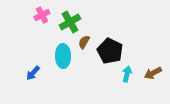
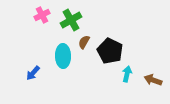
green cross: moved 1 px right, 2 px up
brown arrow: moved 7 px down; rotated 48 degrees clockwise
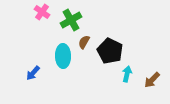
pink cross: moved 3 px up; rotated 28 degrees counterclockwise
brown arrow: moved 1 px left; rotated 66 degrees counterclockwise
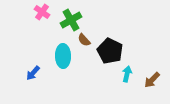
brown semicircle: moved 2 px up; rotated 72 degrees counterclockwise
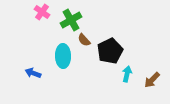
black pentagon: rotated 20 degrees clockwise
blue arrow: rotated 70 degrees clockwise
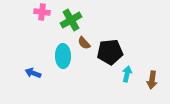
pink cross: rotated 28 degrees counterclockwise
brown semicircle: moved 3 px down
black pentagon: moved 1 px down; rotated 20 degrees clockwise
brown arrow: rotated 36 degrees counterclockwise
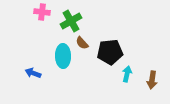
green cross: moved 1 px down
brown semicircle: moved 2 px left
